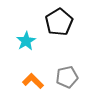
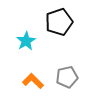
black pentagon: rotated 12 degrees clockwise
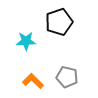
cyan star: rotated 30 degrees clockwise
gray pentagon: rotated 25 degrees clockwise
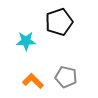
gray pentagon: moved 1 px left
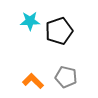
black pentagon: moved 9 px down
cyan star: moved 4 px right, 20 px up
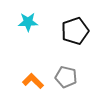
cyan star: moved 2 px left, 1 px down
black pentagon: moved 16 px right
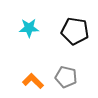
cyan star: moved 1 px right, 6 px down
black pentagon: rotated 28 degrees clockwise
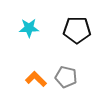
black pentagon: moved 2 px right, 1 px up; rotated 8 degrees counterclockwise
orange L-shape: moved 3 px right, 2 px up
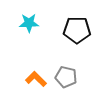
cyan star: moved 5 px up
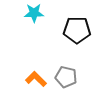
cyan star: moved 5 px right, 10 px up
